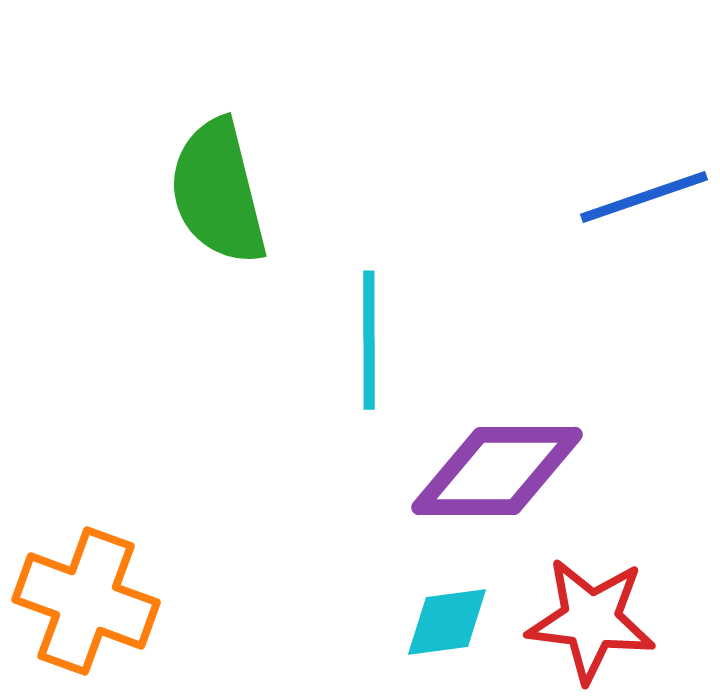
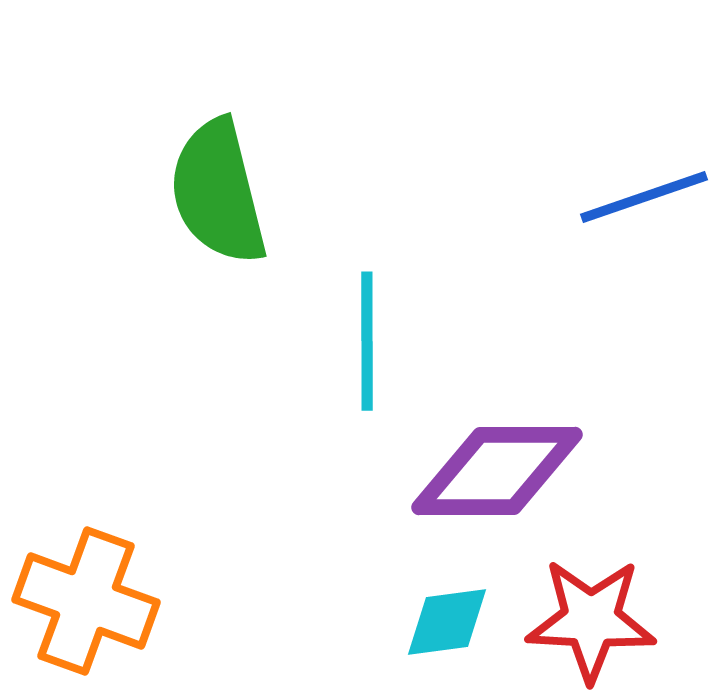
cyan line: moved 2 px left, 1 px down
red star: rotated 4 degrees counterclockwise
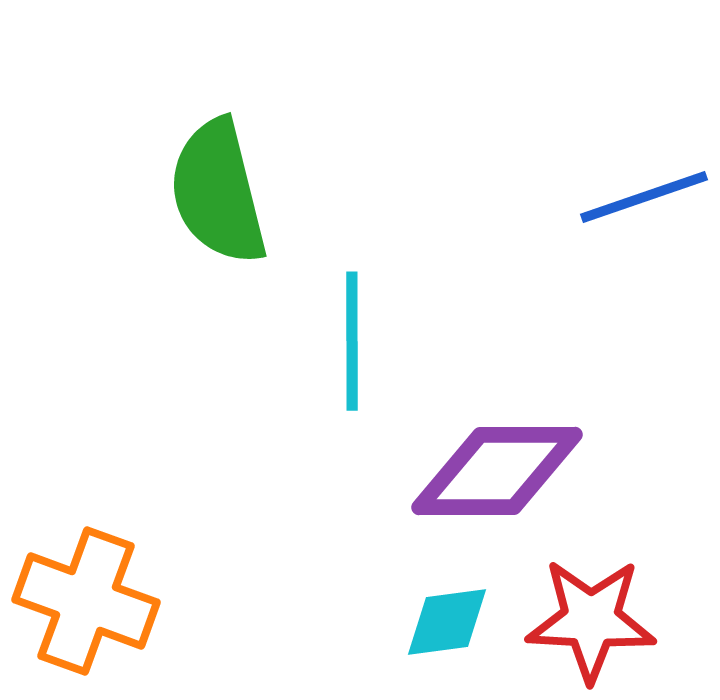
cyan line: moved 15 px left
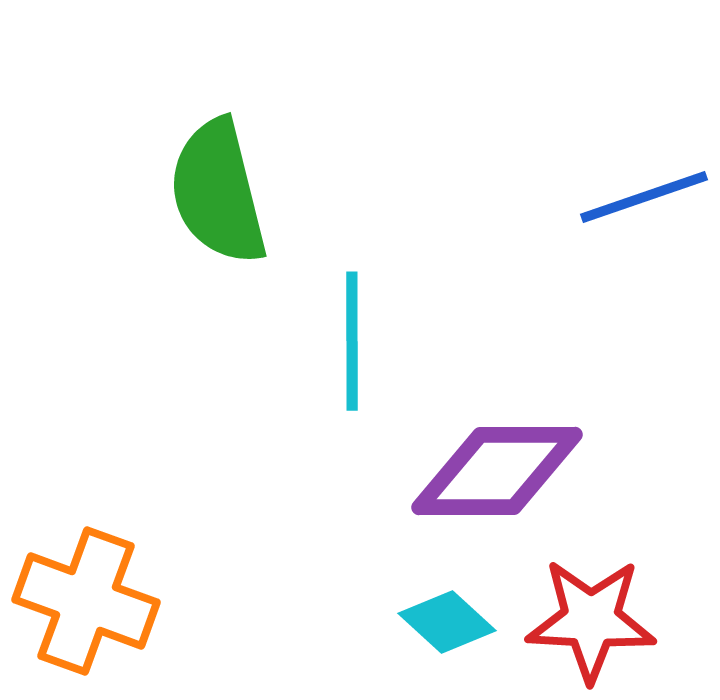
cyan diamond: rotated 50 degrees clockwise
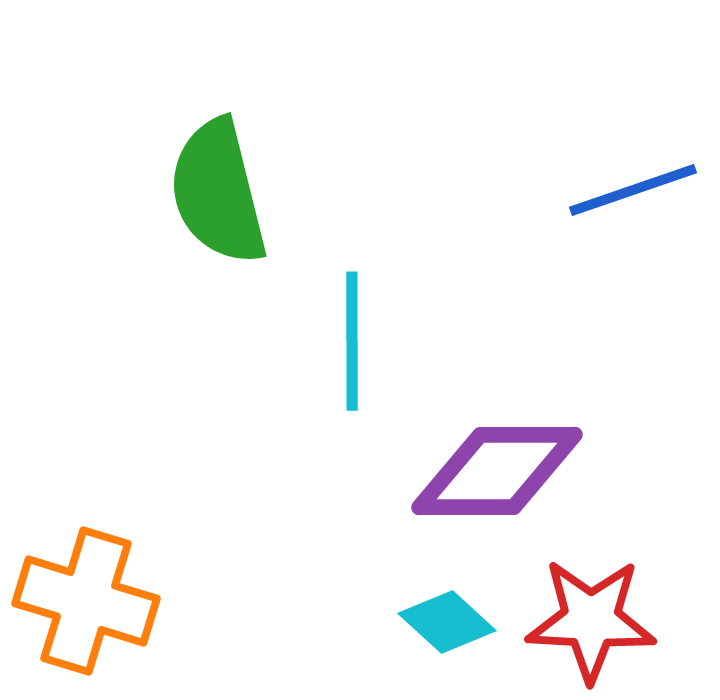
blue line: moved 11 px left, 7 px up
orange cross: rotated 3 degrees counterclockwise
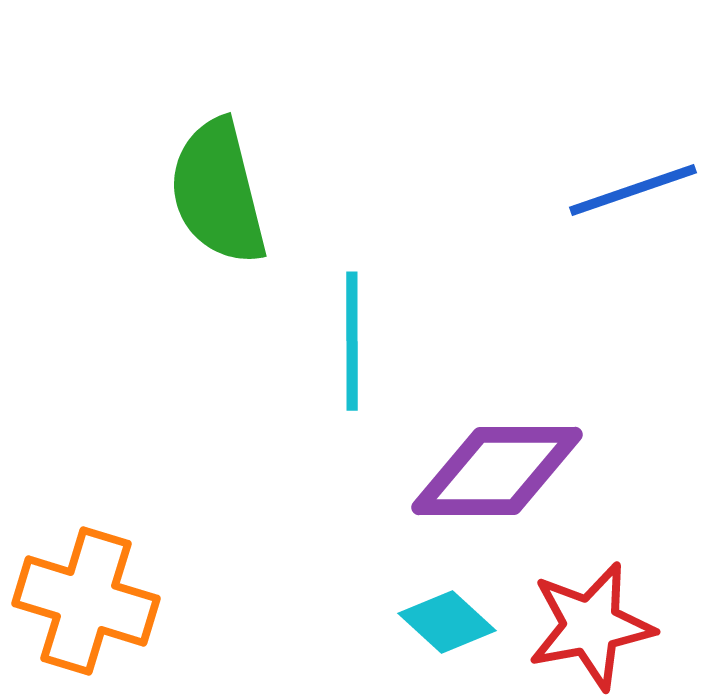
red star: moved 6 px down; rotated 14 degrees counterclockwise
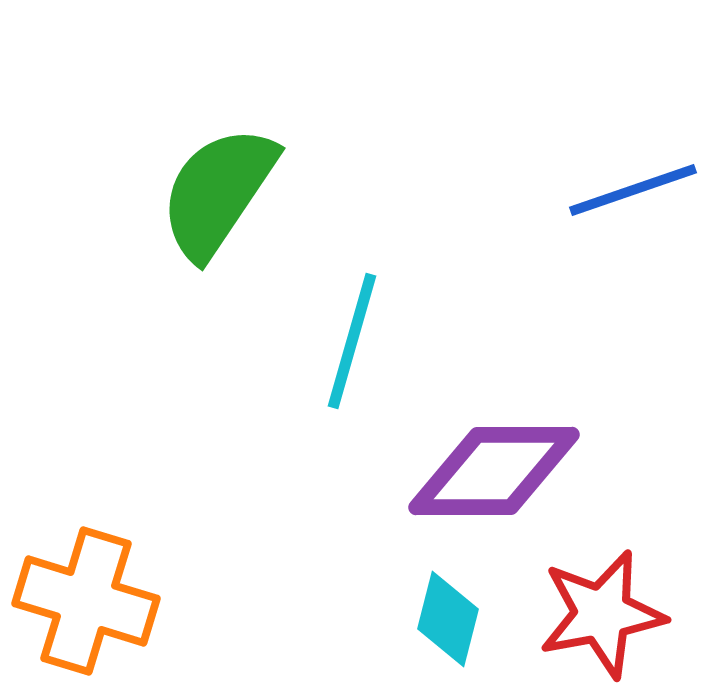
green semicircle: rotated 48 degrees clockwise
cyan line: rotated 16 degrees clockwise
purple diamond: moved 3 px left
cyan diamond: moved 1 px right, 3 px up; rotated 62 degrees clockwise
red star: moved 11 px right, 12 px up
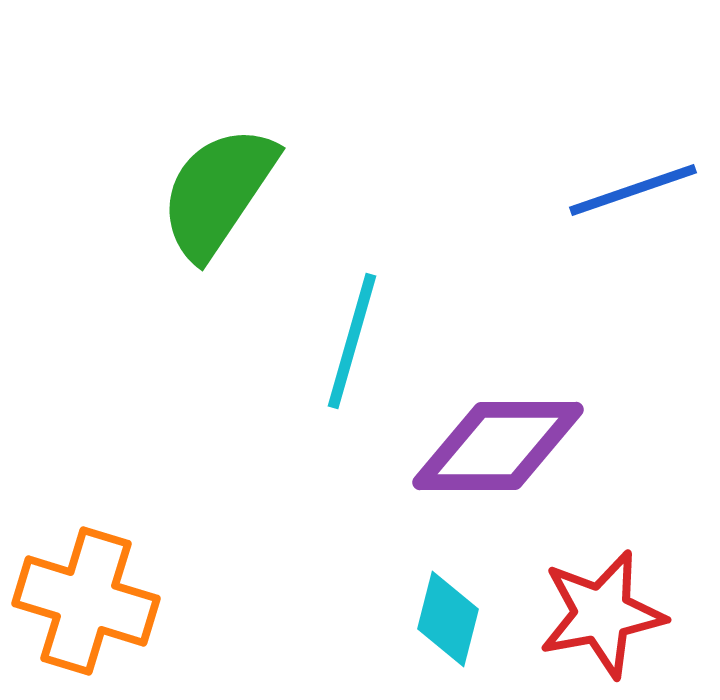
purple diamond: moved 4 px right, 25 px up
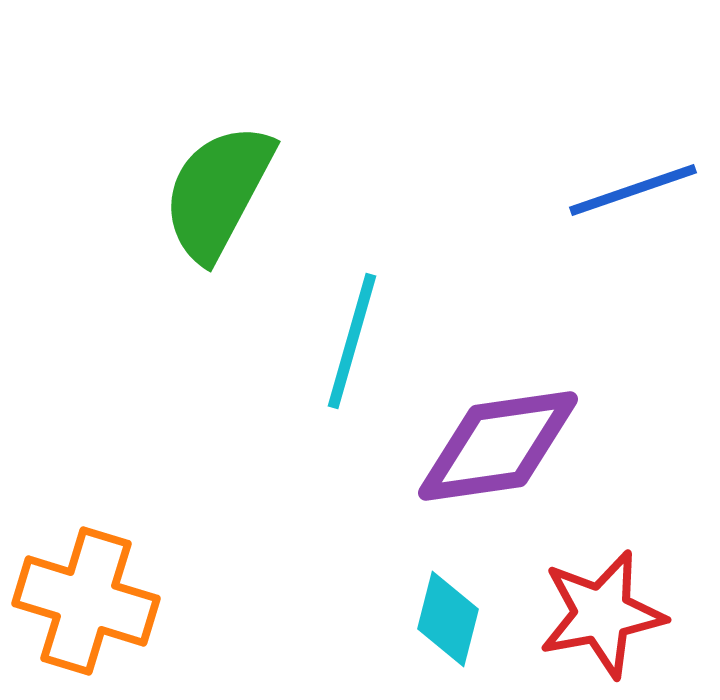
green semicircle: rotated 6 degrees counterclockwise
purple diamond: rotated 8 degrees counterclockwise
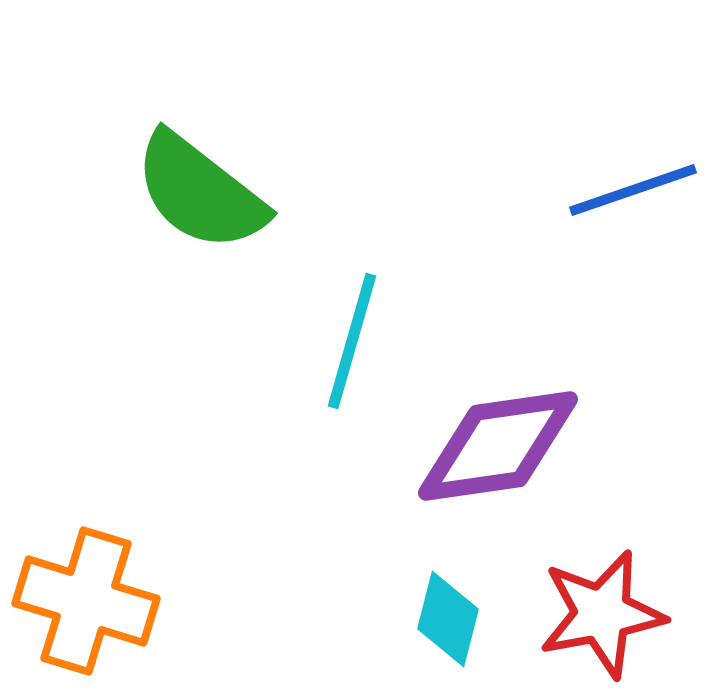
green semicircle: moved 18 px left; rotated 80 degrees counterclockwise
